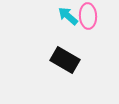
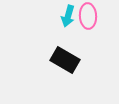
cyan arrow: rotated 115 degrees counterclockwise
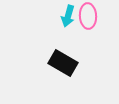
black rectangle: moved 2 px left, 3 px down
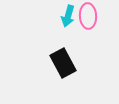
black rectangle: rotated 32 degrees clockwise
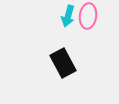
pink ellipse: rotated 10 degrees clockwise
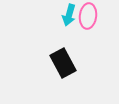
cyan arrow: moved 1 px right, 1 px up
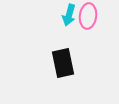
black rectangle: rotated 16 degrees clockwise
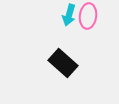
black rectangle: rotated 36 degrees counterclockwise
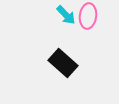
cyan arrow: moved 3 px left; rotated 60 degrees counterclockwise
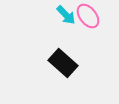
pink ellipse: rotated 45 degrees counterclockwise
